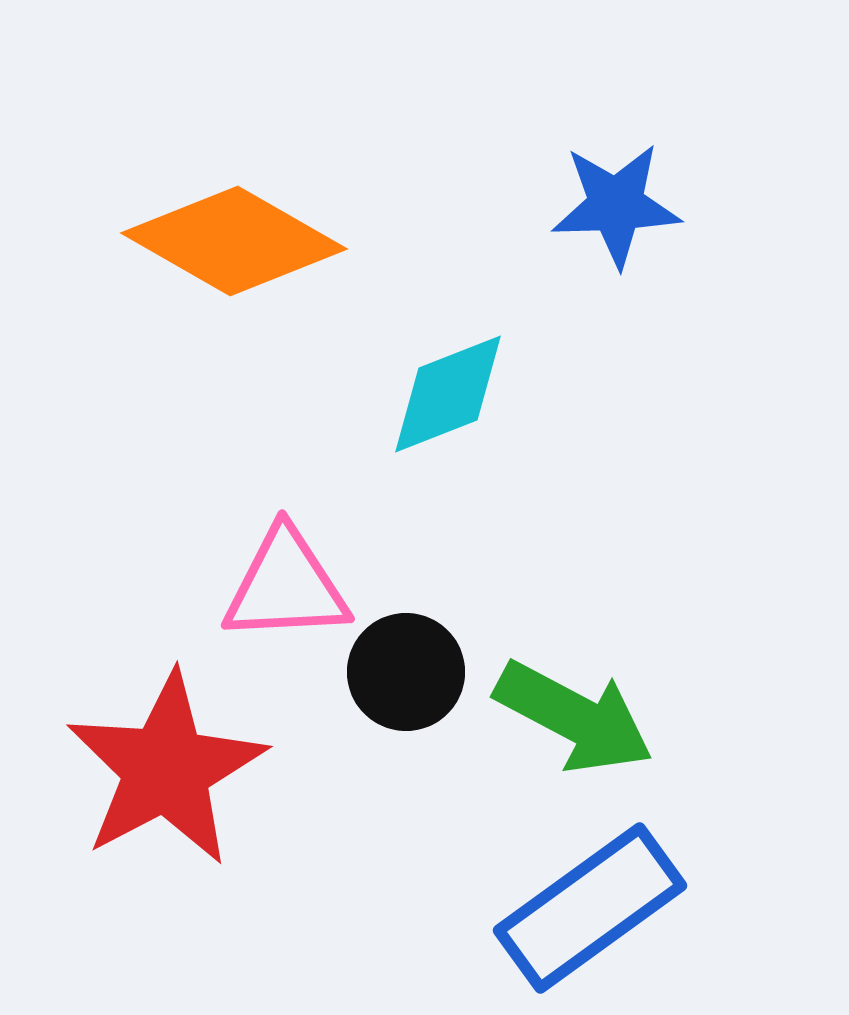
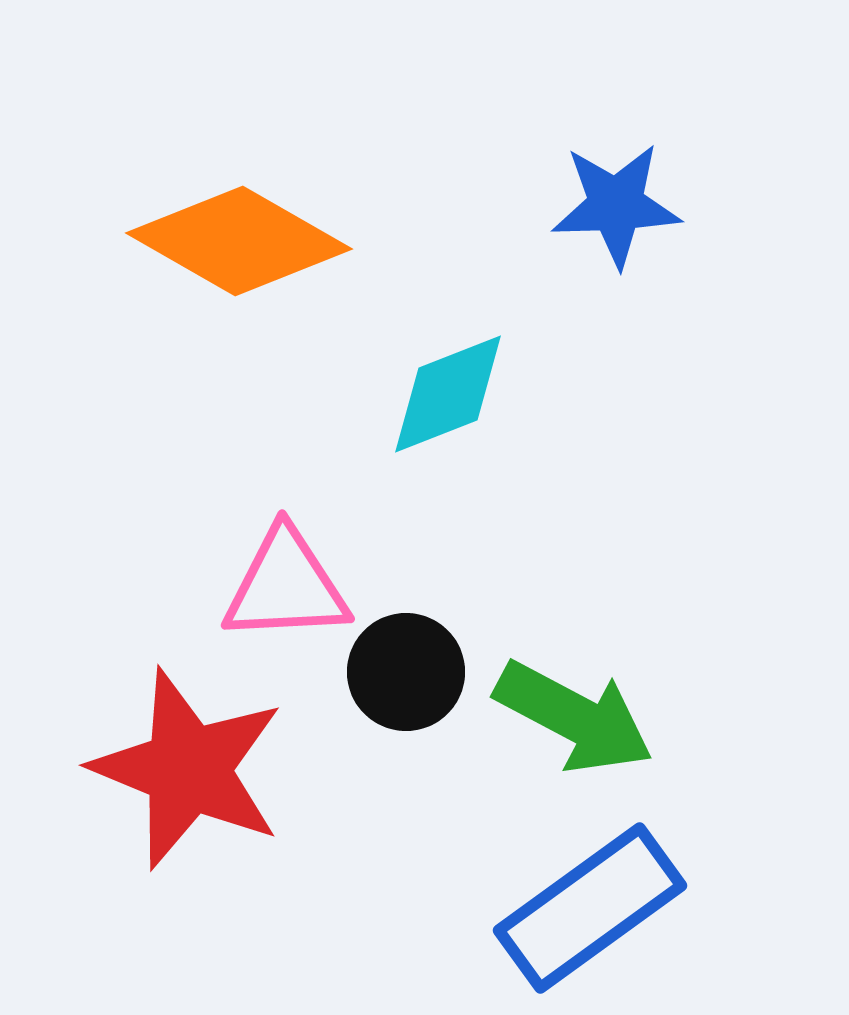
orange diamond: moved 5 px right
red star: moved 22 px right; rotated 22 degrees counterclockwise
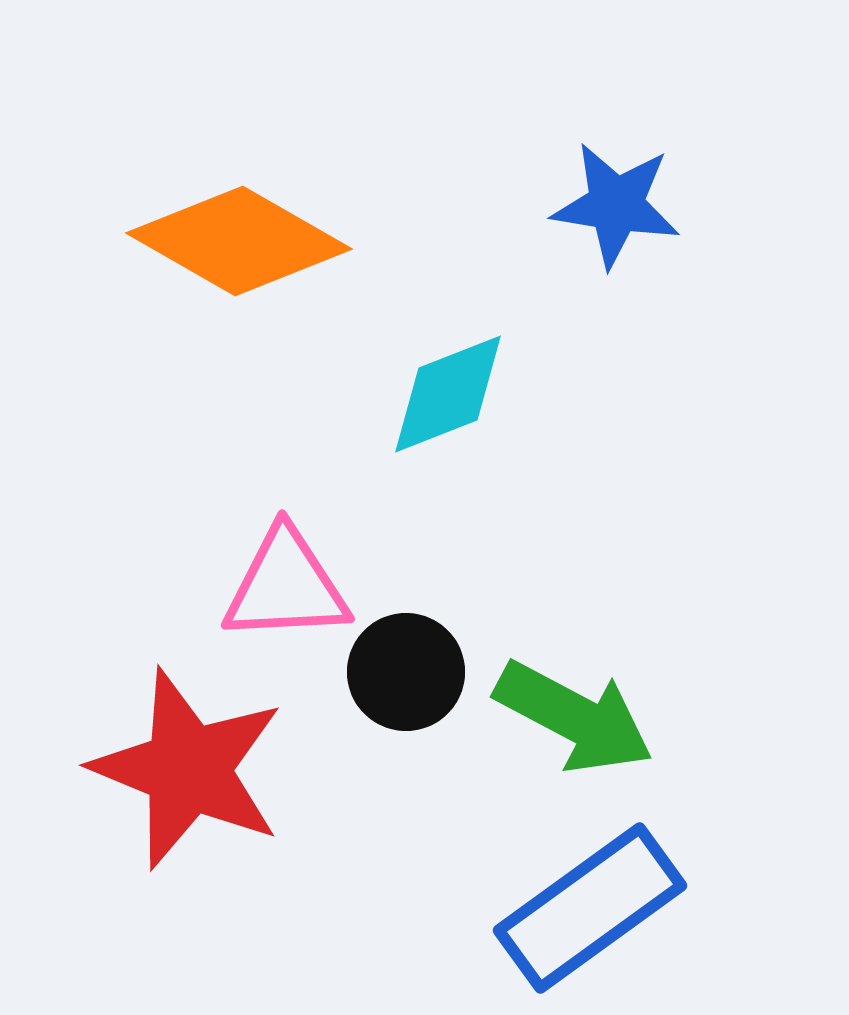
blue star: rotated 11 degrees clockwise
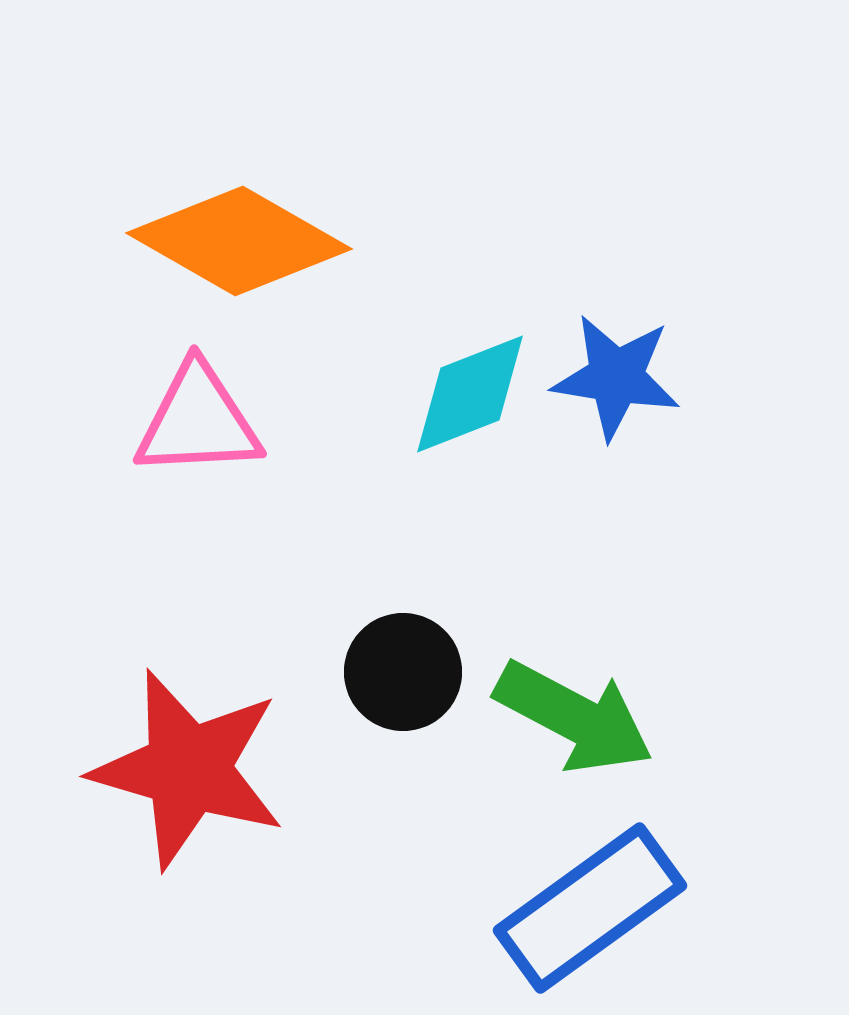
blue star: moved 172 px down
cyan diamond: moved 22 px right
pink triangle: moved 88 px left, 165 px up
black circle: moved 3 px left
red star: rotated 6 degrees counterclockwise
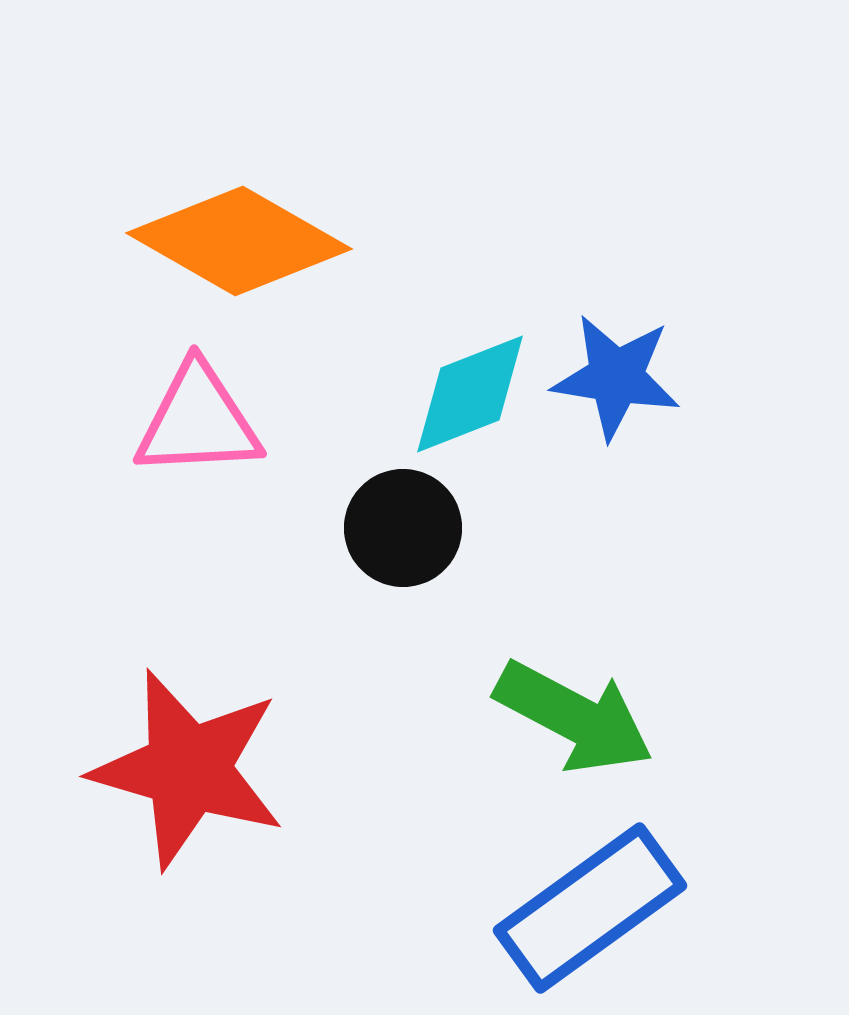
black circle: moved 144 px up
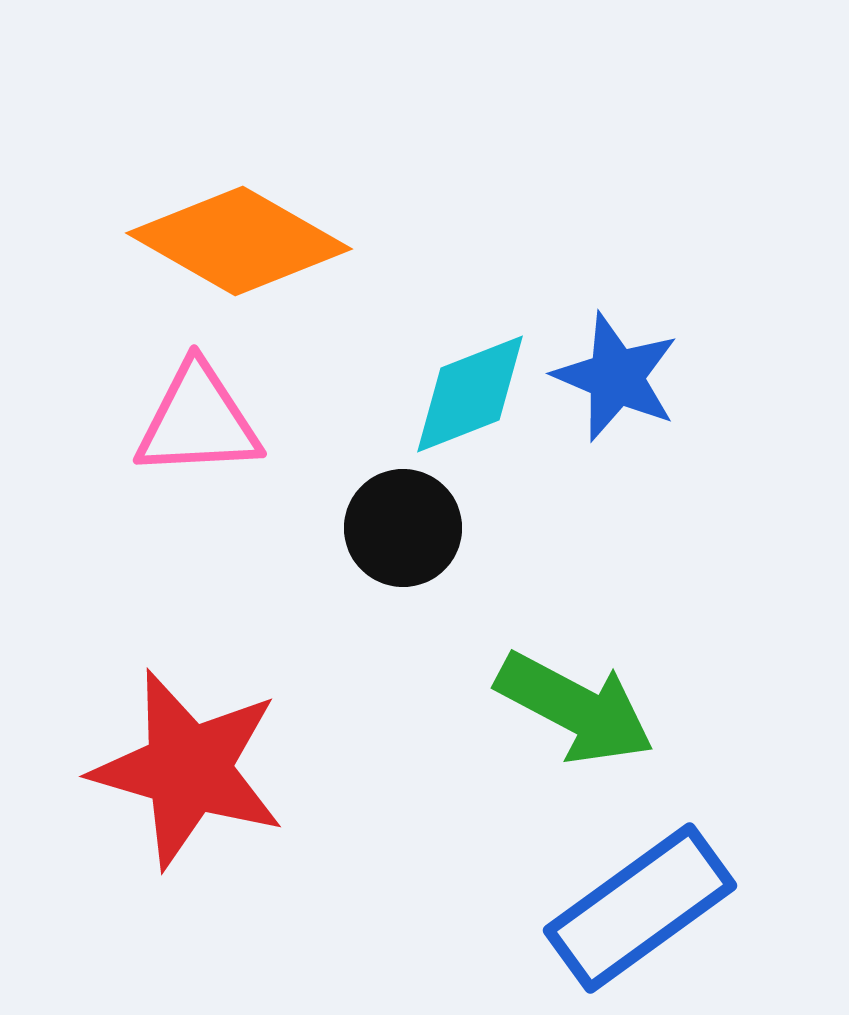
blue star: rotated 14 degrees clockwise
green arrow: moved 1 px right, 9 px up
blue rectangle: moved 50 px right
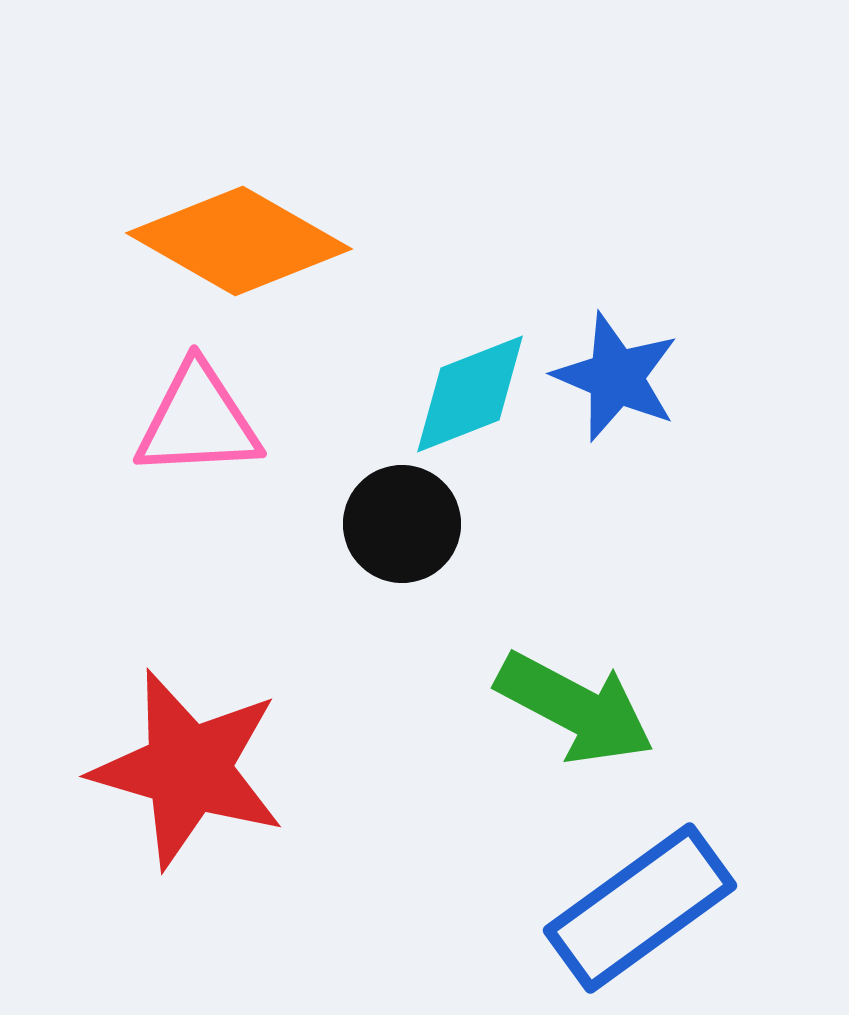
black circle: moved 1 px left, 4 px up
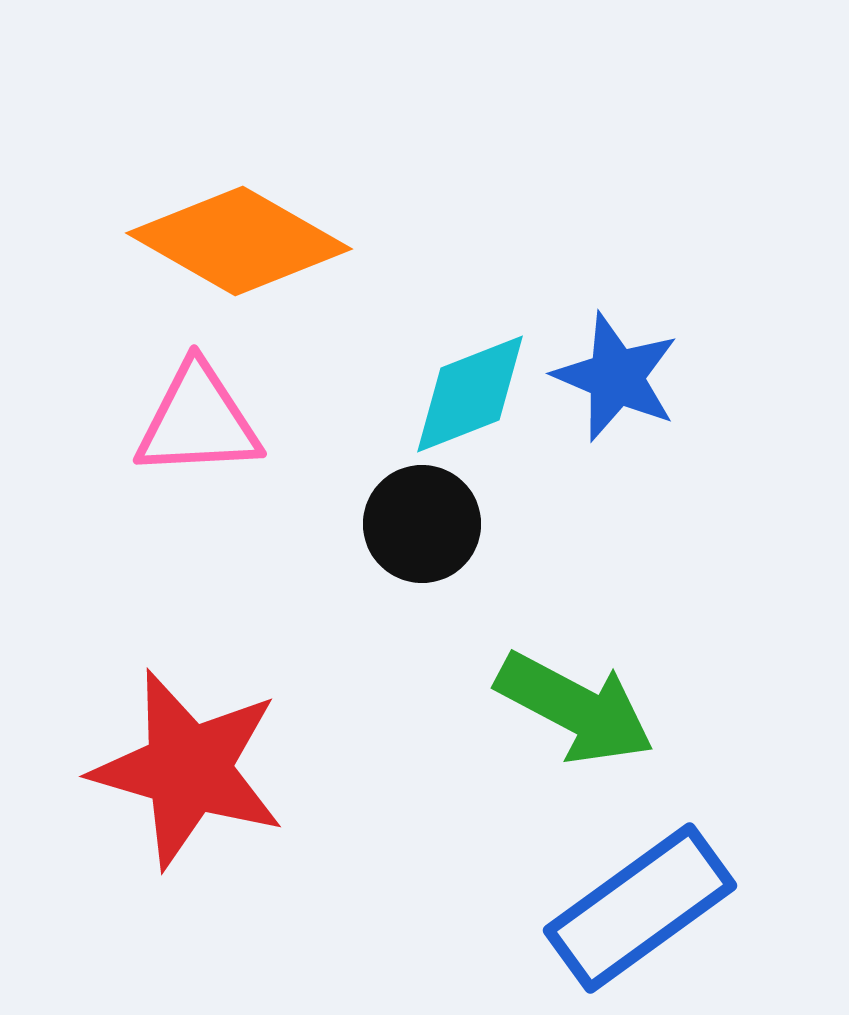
black circle: moved 20 px right
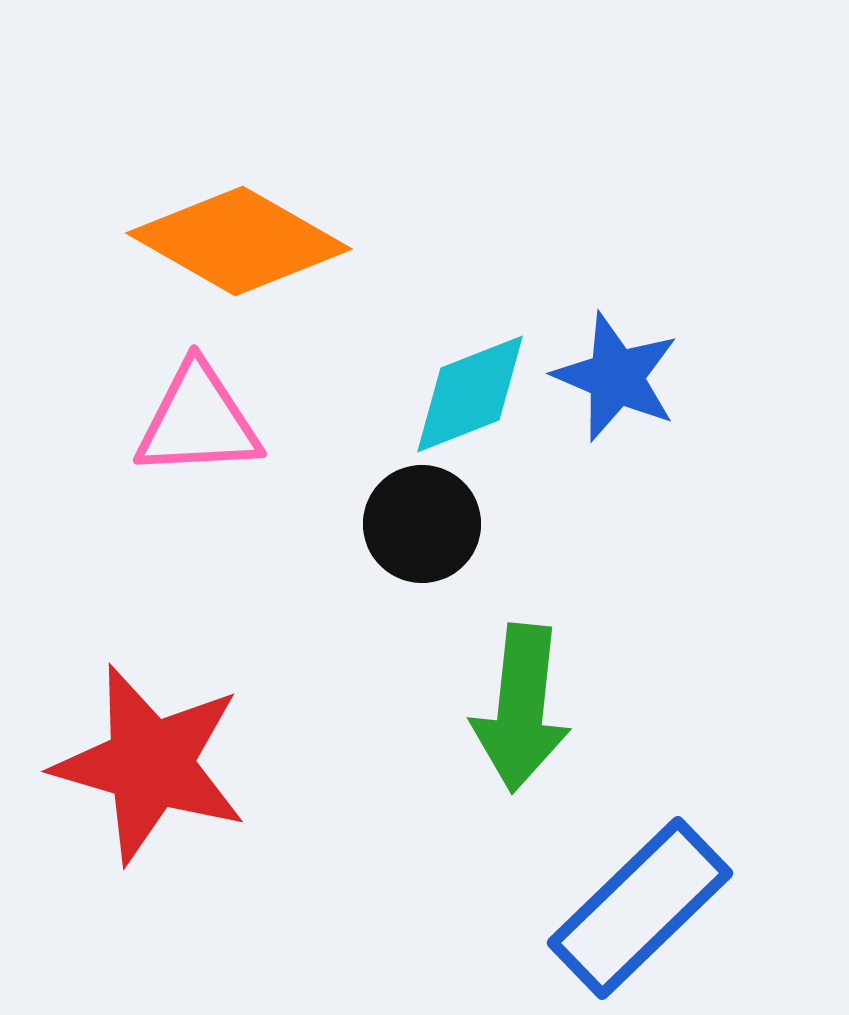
green arrow: moved 54 px left; rotated 68 degrees clockwise
red star: moved 38 px left, 5 px up
blue rectangle: rotated 8 degrees counterclockwise
